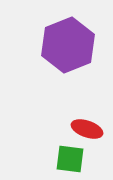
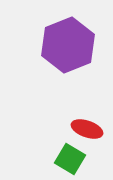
green square: rotated 24 degrees clockwise
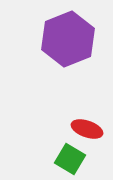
purple hexagon: moved 6 px up
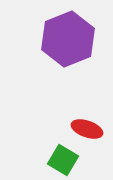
green square: moved 7 px left, 1 px down
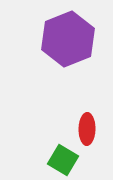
red ellipse: rotated 72 degrees clockwise
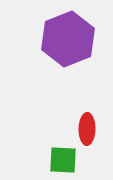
green square: rotated 28 degrees counterclockwise
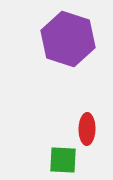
purple hexagon: rotated 20 degrees counterclockwise
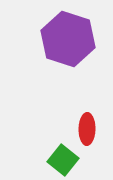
green square: rotated 36 degrees clockwise
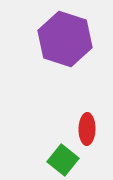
purple hexagon: moved 3 px left
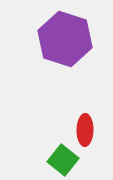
red ellipse: moved 2 px left, 1 px down
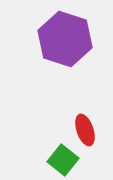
red ellipse: rotated 20 degrees counterclockwise
